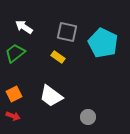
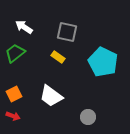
cyan pentagon: moved 19 px down
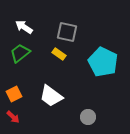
green trapezoid: moved 5 px right
yellow rectangle: moved 1 px right, 3 px up
red arrow: moved 1 px down; rotated 24 degrees clockwise
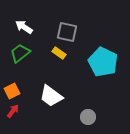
yellow rectangle: moved 1 px up
orange square: moved 2 px left, 3 px up
red arrow: moved 6 px up; rotated 96 degrees counterclockwise
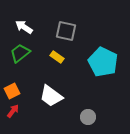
gray square: moved 1 px left, 1 px up
yellow rectangle: moved 2 px left, 4 px down
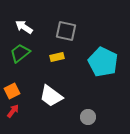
yellow rectangle: rotated 48 degrees counterclockwise
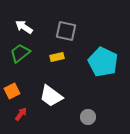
red arrow: moved 8 px right, 3 px down
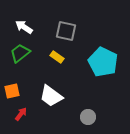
yellow rectangle: rotated 48 degrees clockwise
orange square: rotated 14 degrees clockwise
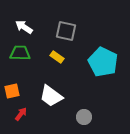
green trapezoid: rotated 40 degrees clockwise
gray circle: moved 4 px left
